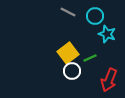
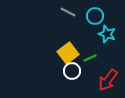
red arrow: moved 1 px left; rotated 15 degrees clockwise
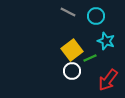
cyan circle: moved 1 px right
cyan star: moved 1 px left, 7 px down
yellow square: moved 4 px right, 3 px up
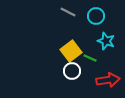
yellow square: moved 1 px left, 1 px down
green line: rotated 48 degrees clockwise
red arrow: rotated 135 degrees counterclockwise
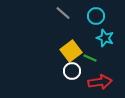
gray line: moved 5 px left, 1 px down; rotated 14 degrees clockwise
cyan star: moved 1 px left, 3 px up
red arrow: moved 8 px left, 2 px down
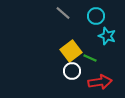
cyan star: moved 2 px right, 2 px up
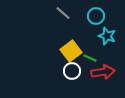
red arrow: moved 3 px right, 10 px up
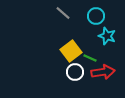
white circle: moved 3 px right, 1 px down
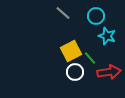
yellow square: rotated 10 degrees clockwise
green line: rotated 24 degrees clockwise
red arrow: moved 6 px right
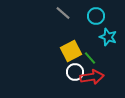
cyan star: moved 1 px right, 1 px down
red arrow: moved 17 px left, 5 px down
